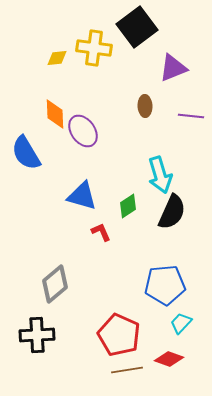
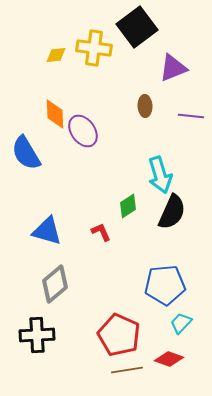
yellow diamond: moved 1 px left, 3 px up
blue triangle: moved 35 px left, 35 px down
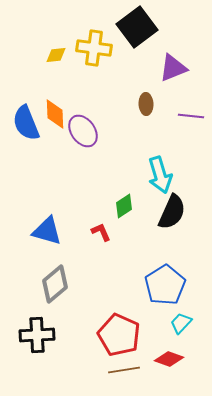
brown ellipse: moved 1 px right, 2 px up
blue semicircle: moved 30 px up; rotated 9 degrees clockwise
green diamond: moved 4 px left
blue pentagon: rotated 27 degrees counterclockwise
brown line: moved 3 px left
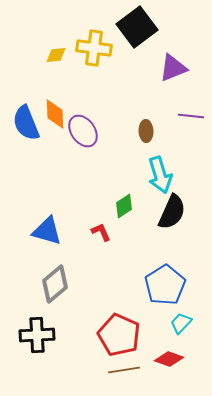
brown ellipse: moved 27 px down
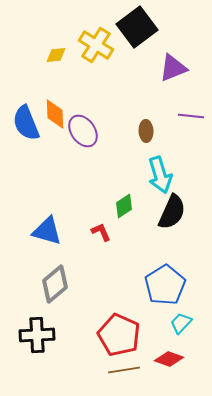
yellow cross: moved 2 px right, 3 px up; rotated 24 degrees clockwise
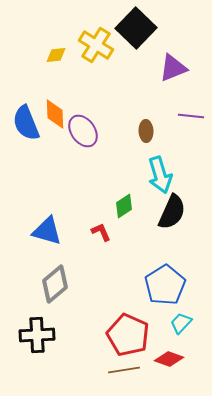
black square: moved 1 px left, 1 px down; rotated 9 degrees counterclockwise
red pentagon: moved 9 px right
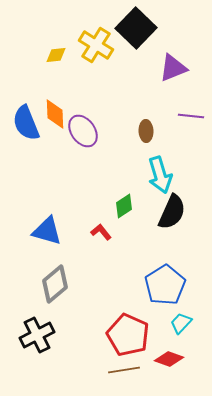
red L-shape: rotated 15 degrees counterclockwise
black cross: rotated 24 degrees counterclockwise
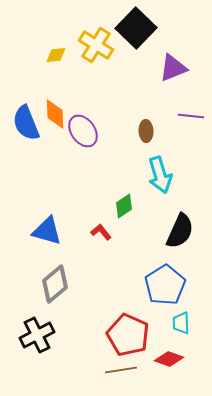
black semicircle: moved 8 px right, 19 px down
cyan trapezoid: rotated 45 degrees counterclockwise
brown line: moved 3 px left
